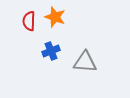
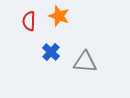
orange star: moved 4 px right, 1 px up
blue cross: moved 1 px down; rotated 24 degrees counterclockwise
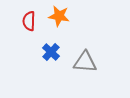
orange star: rotated 10 degrees counterclockwise
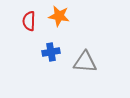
blue cross: rotated 36 degrees clockwise
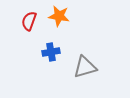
red semicircle: rotated 18 degrees clockwise
gray triangle: moved 5 px down; rotated 20 degrees counterclockwise
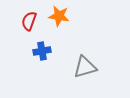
blue cross: moved 9 px left, 1 px up
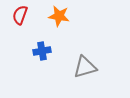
red semicircle: moved 9 px left, 6 px up
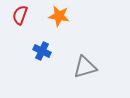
blue cross: rotated 36 degrees clockwise
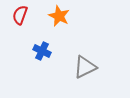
orange star: rotated 15 degrees clockwise
gray triangle: rotated 10 degrees counterclockwise
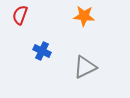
orange star: moved 25 px right; rotated 20 degrees counterclockwise
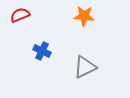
red semicircle: rotated 48 degrees clockwise
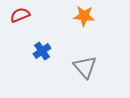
blue cross: rotated 30 degrees clockwise
gray triangle: rotated 45 degrees counterclockwise
